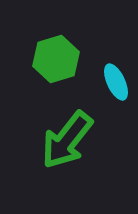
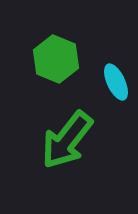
green hexagon: rotated 21 degrees counterclockwise
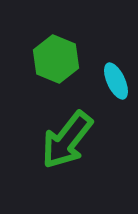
cyan ellipse: moved 1 px up
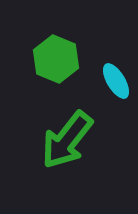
cyan ellipse: rotated 6 degrees counterclockwise
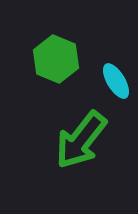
green arrow: moved 14 px right
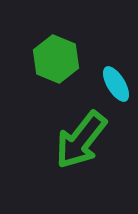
cyan ellipse: moved 3 px down
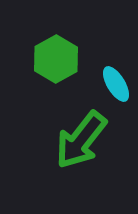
green hexagon: rotated 9 degrees clockwise
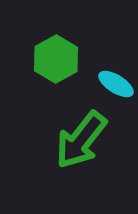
cyan ellipse: rotated 27 degrees counterclockwise
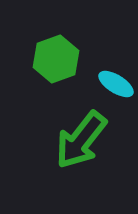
green hexagon: rotated 9 degrees clockwise
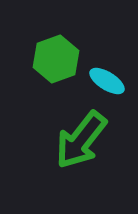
cyan ellipse: moved 9 px left, 3 px up
